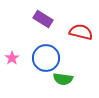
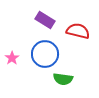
purple rectangle: moved 2 px right, 1 px down
red semicircle: moved 3 px left, 1 px up
blue circle: moved 1 px left, 4 px up
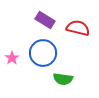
red semicircle: moved 3 px up
blue circle: moved 2 px left, 1 px up
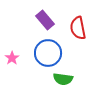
purple rectangle: rotated 18 degrees clockwise
red semicircle: rotated 115 degrees counterclockwise
blue circle: moved 5 px right
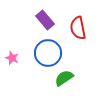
pink star: rotated 16 degrees counterclockwise
green semicircle: moved 1 px right, 1 px up; rotated 138 degrees clockwise
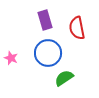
purple rectangle: rotated 24 degrees clockwise
red semicircle: moved 1 px left
pink star: moved 1 px left
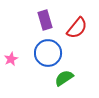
red semicircle: rotated 130 degrees counterclockwise
pink star: moved 1 px down; rotated 24 degrees clockwise
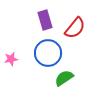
red semicircle: moved 2 px left
pink star: rotated 16 degrees clockwise
